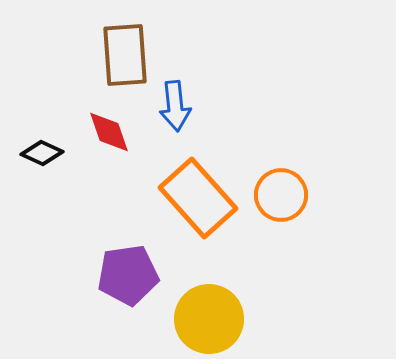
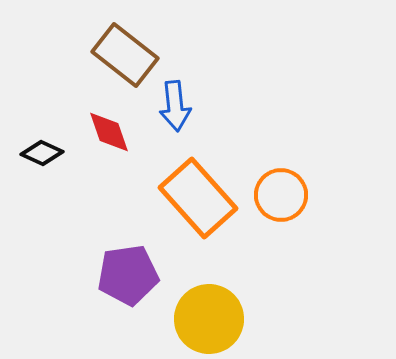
brown rectangle: rotated 48 degrees counterclockwise
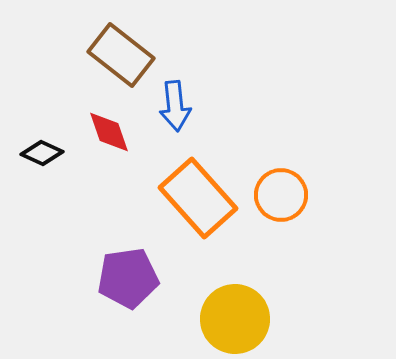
brown rectangle: moved 4 px left
purple pentagon: moved 3 px down
yellow circle: moved 26 px right
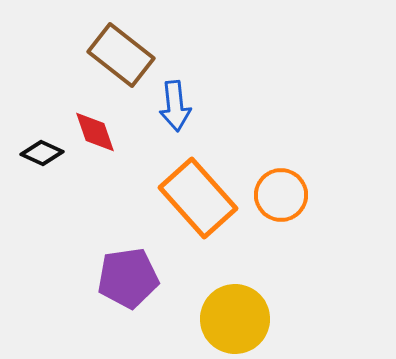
red diamond: moved 14 px left
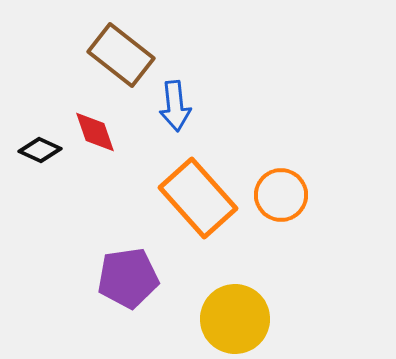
black diamond: moved 2 px left, 3 px up
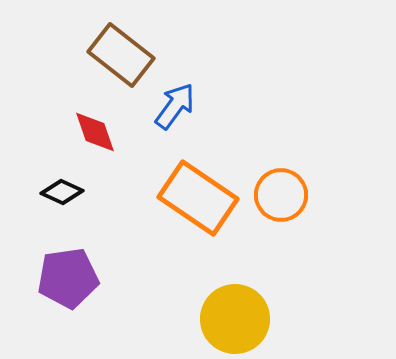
blue arrow: rotated 138 degrees counterclockwise
black diamond: moved 22 px right, 42 px down
orange rectangle: rotated 14 degrees counterclockwise
purple pentagon: moved 60 px left
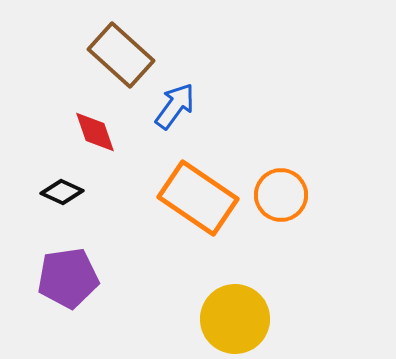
brown rectangle: rotated 4 degrees clockwise
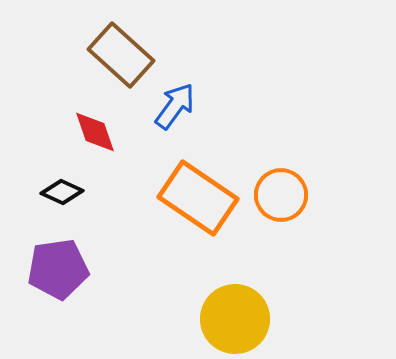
purple pentagon: moved 10 px left, 9 px up
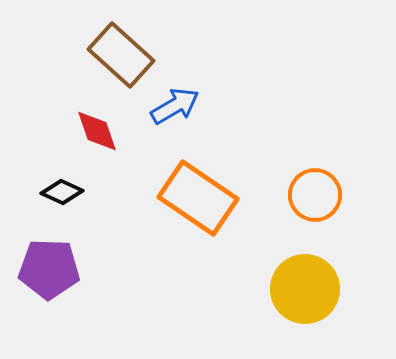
blue arrow: rotated 24 degrees clockwise
red diamond: moved 2 px right, 1 px up
orange circle: moved 34 px right
purple pentagon: moved 9 px left; rotated 10 degrees clockwise
yellow circle: moved 70 px right, 30 px up
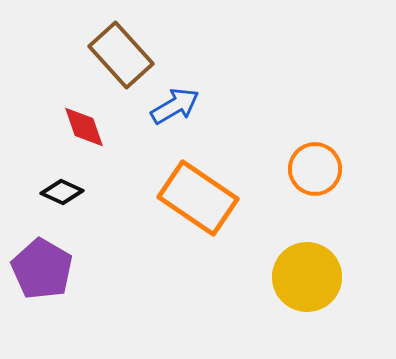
brown rectangle: rotated 6 degrees clockwise
red diamond: moved 13 px left, 4 px up
orange circle: moved 26 px up
purple pentagon: moved 7 px left; rotated 28 degrees clockwise
yellow circle: moved 2 px right, 12 px up
